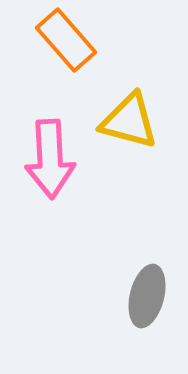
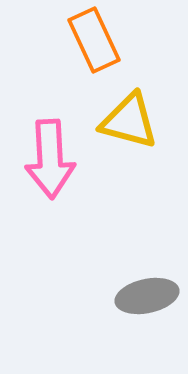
orange rectangle: moved 28 px right; rotated 16 degrees clockwise
gray ellipse: rotated 64 degrees clockwise
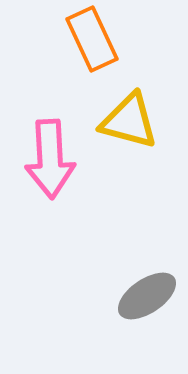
orange rectangle: moved 2 px left, 1 px up
gray ellipse: rotated 22 degrees counterclockwise
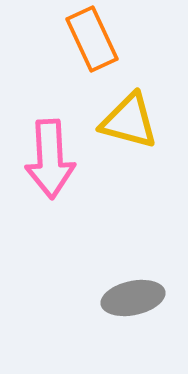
gray ellipse: moved 14 px left, 2 px down; rotated 22 degrees clockwise
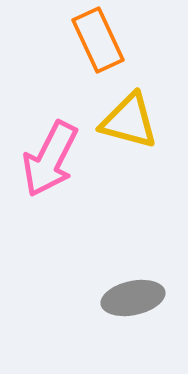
orange rectangle: moved 6 px right, 1 px down
pink arrow: rotated 30 degrees clockwise
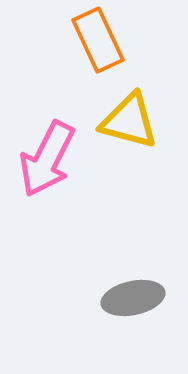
pink arrow: moved 3 px left
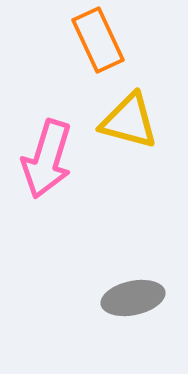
pink arrow: rotated 10 degrees counterclockwise
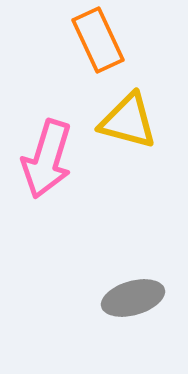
yellow triangle: moved 1 px left
gray ellipse: rotated 4 degrees counterclockwise
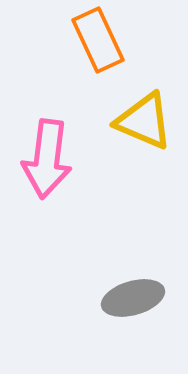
yellow triangle: moved 16 px right; rotated 8 degrees clockwise
pink arrow: rotated 10 degrees counterclockwise
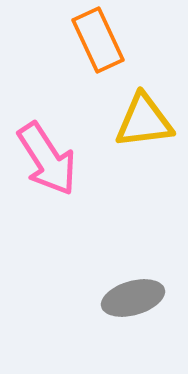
yellow triangle: rotated 30 degrees counterclockwise
pink arrow: rotated 40 degrees counterclockwise
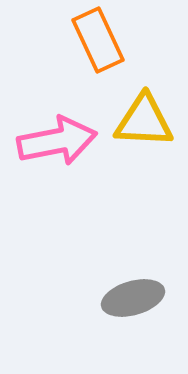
yellow triangle: rotated 10 degrees clockwise
pink arrow: moved 10 px right, 18 px up; rotated 68 degrees counterclockwise
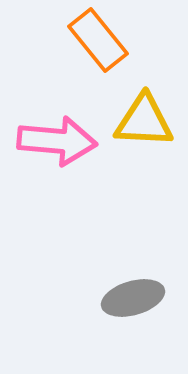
orange rectangle: rotated 14 degrees counterclockwise
pink arrow: rotated 16 degrees clockwise
